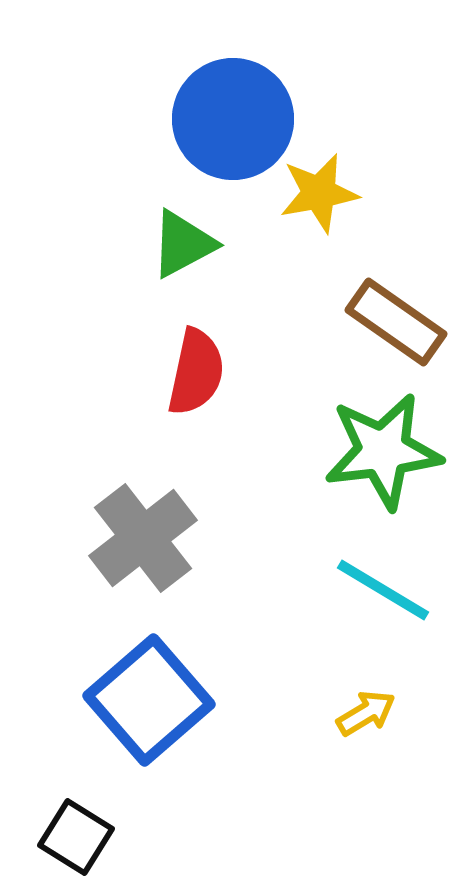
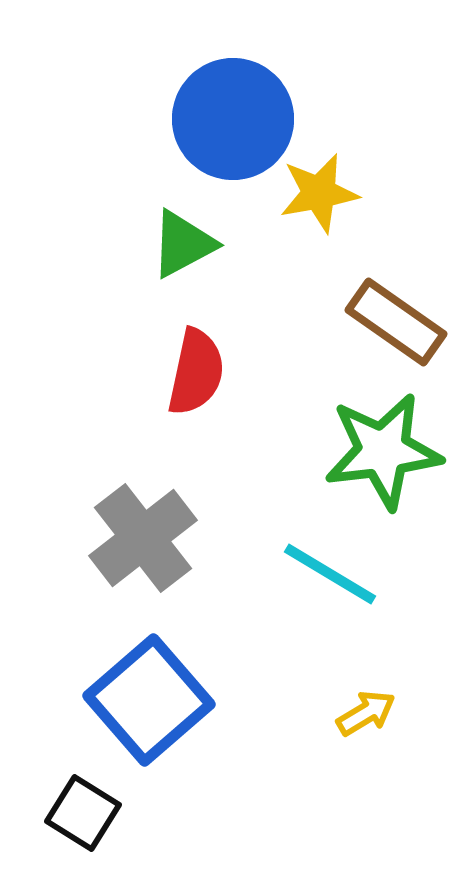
cyan line: moved 53 px left, 16 px up
black square: moved 7 px right, 24 px up
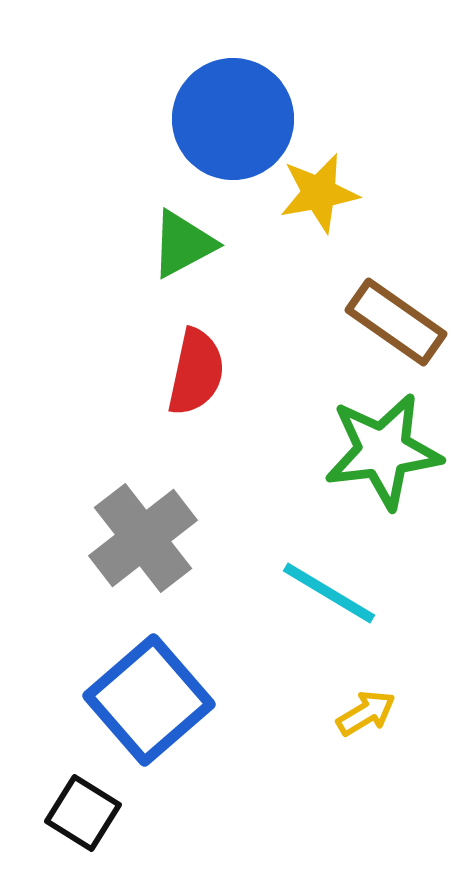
cyan line: moved 1 px left, 19 px down
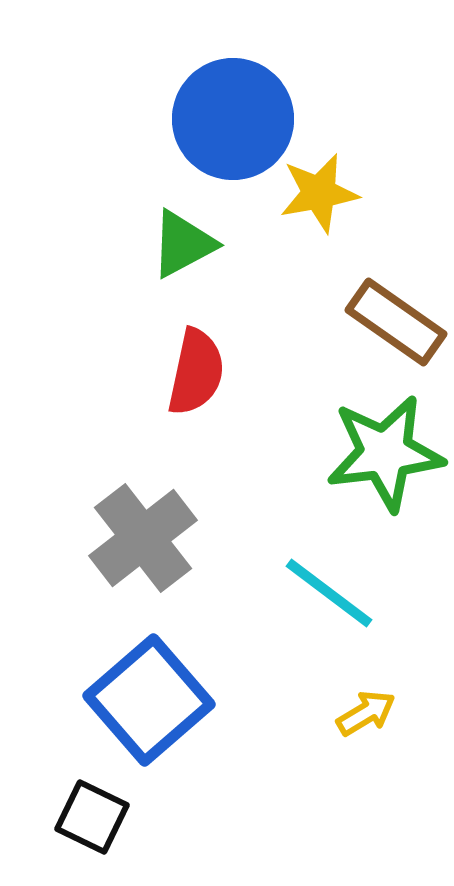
green star: moved 2 px right, 2 px down
cyan line: rotated 6 degrees clockwise
black square: moved 9 px right, 4 px down; rotated 6 degrees counterclockwise
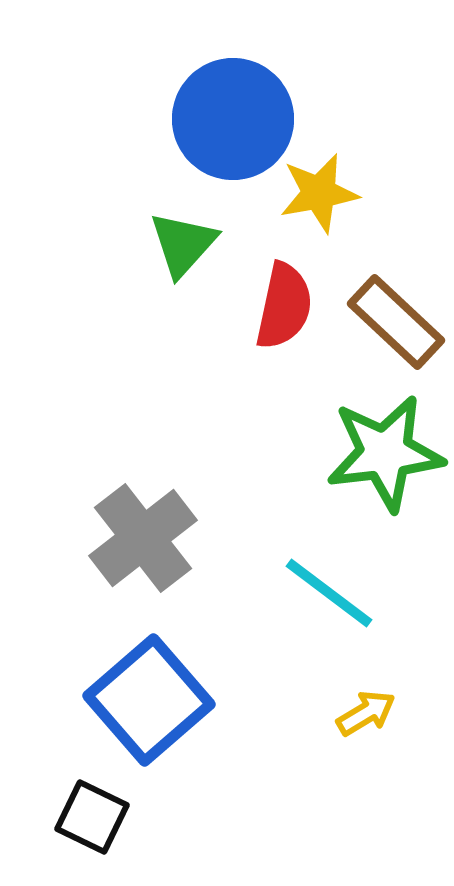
green triangle: rotated 20 degrees counterclockwise
brown rectangle: rotated 8 degrees clockwise
red semicircle: moved 88 px right, 66 px up
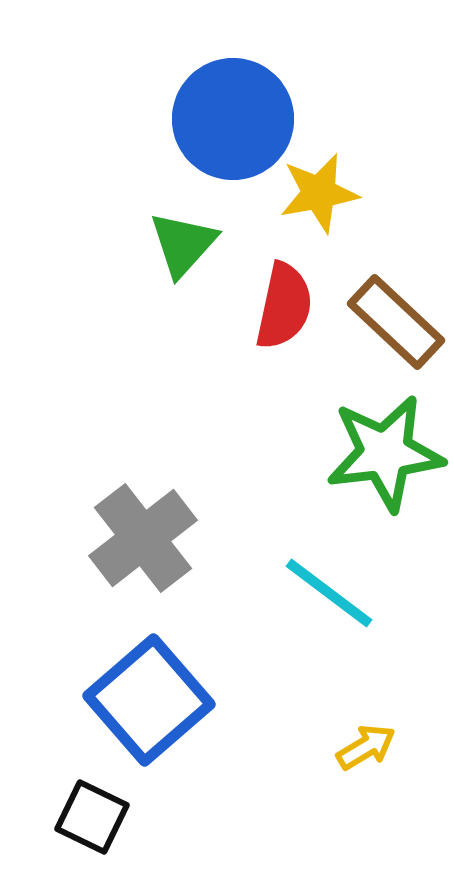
yellow arrow: moved 34 px down
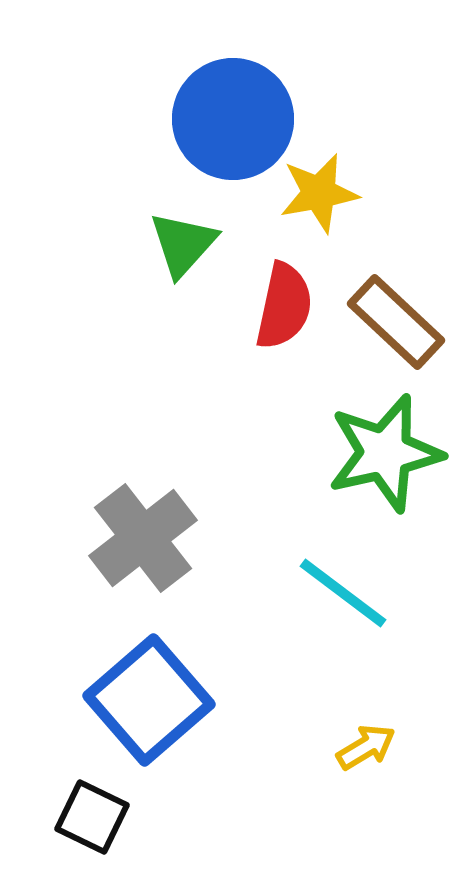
green star: rotated 6 degrees counterclockwise
cyan line: moved 14 px right
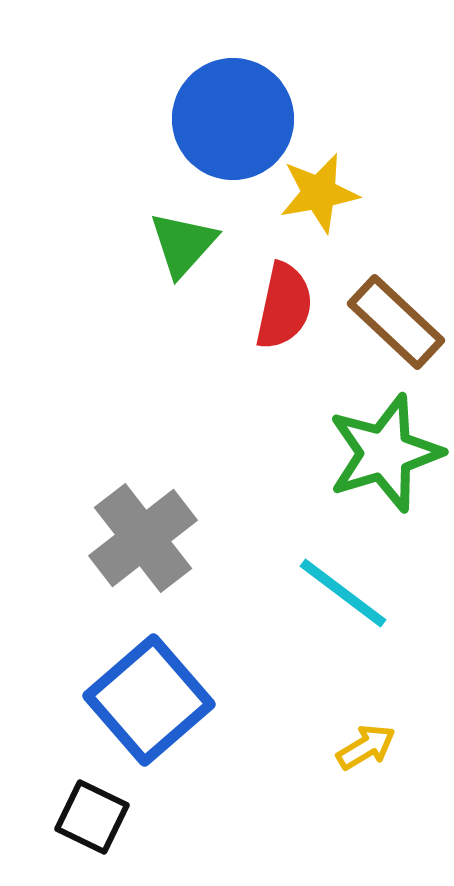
green star: rotated 4 degrees counterclockwise
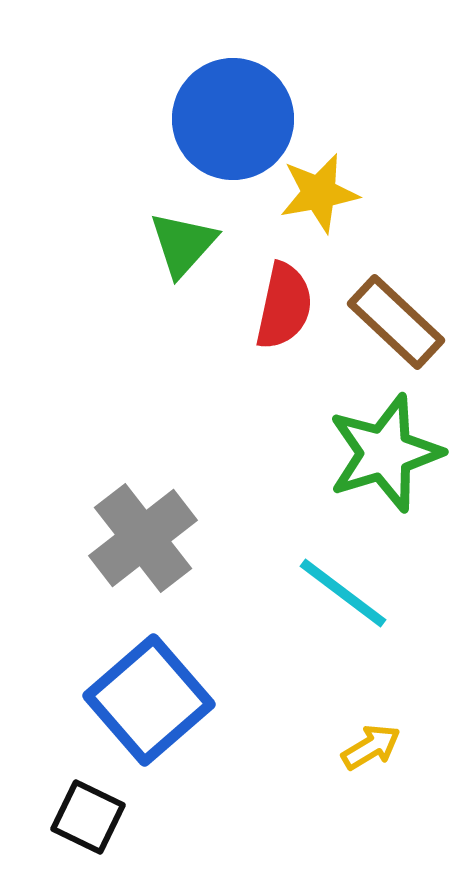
yellow arrow: moved 5 px right
black square: moved 4 px left
